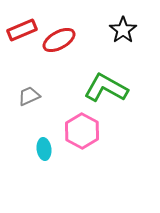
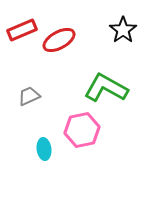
pink hexagon: moved 1 px up; rotated 20 degrees clockwise
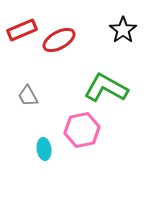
gray trapezoid: moved 1 px left; rotated 95 degrees counterclockwise
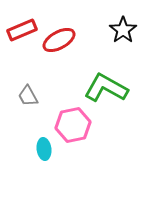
pink hexagon: moved 9 px left, 5 px up
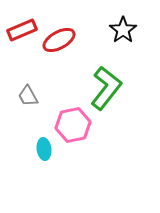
green L-shape: rotated 99 degrees clockwise
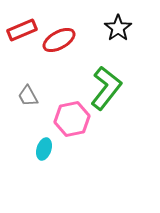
black star: moved 5 px left, 2 px up
pink hexagon: moved 1 px left, 6 px up
cyan ellipse: rotated 25 degrees clockwise
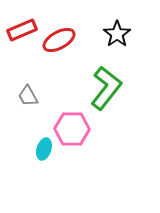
black star: moved 1 px left, 6 px down
pink hexagon: moved 10 px down; rotated 12 degrees clockwise
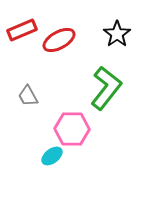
cyan ellipse: moved 8 px right, 7 px down; rotated 35 degrees clockwise
